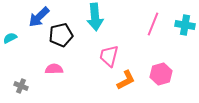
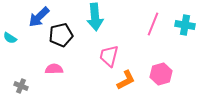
cyan semicircle: rotated 120 degrees counterclockwise
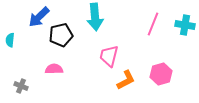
cyan semicircle: moved 2 px down; rotated 64 degrees clockwise
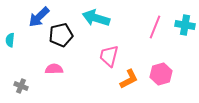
cyan arrow: moved 1 px right, 1 px down; rotated 112 degrees clockwise
pink line: moved 2 px right, 3 px down
orange L-shape: moved 3 px right, 1 px up
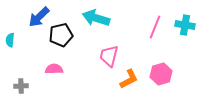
gray cross: rotated 24 degrees counterclockwise
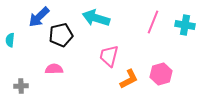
pink line: moved 2 px left, 5 px up
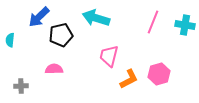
pink hexagon: moved 2 px left
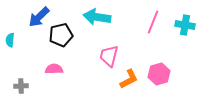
cyan arrow: moved 1 px right, 1 px up; rotated 8 degrees counterclockwise
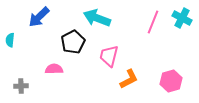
cyan arrow: moved 1 px down; rotated 12 degrees clockwise
cyan cross: moved 3 px left, 7 px up; rotated 18 degrees clockwise
black pentagon: moved 12 px right, 7 px down; rotated 15 degrees counterclockwise
pink hexagon: moved 12 px right, 7 px down
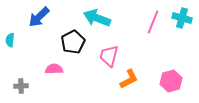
cyan cross: rotated 12 degrees counterclockwise
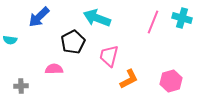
cyan semicircle: rotated 88 degrees counterclockwise
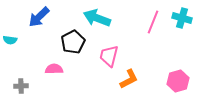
pink hexagon: moved 7 px right
